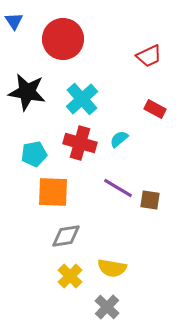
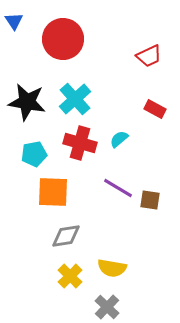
black star: moved 10 px down
cyan cross: moved 7 px left
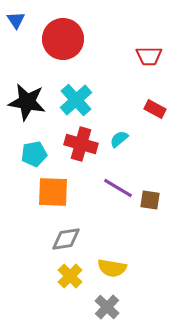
blue triangle: moved 2 px right, 1 px up
red trapezoid: rotated 24 degrees clockwise
cyan cross: moved 1 px right, 1 px down
red cross: moved 1 px right, 1 px down
gray diamond: moved 3 px down
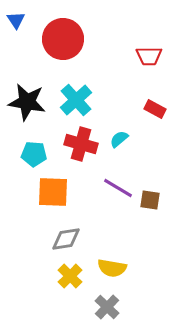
cyan pentagon: rotated 15 degrees clockwise
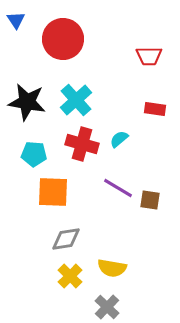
red rectangle: rotated 20 degrees counterclockwise
red cross: moved 1 px right
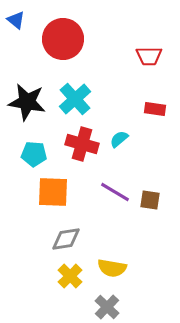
blue triangle: rotated 18 degrees counterclockwise
cyan cross: moved 1 px left, 1 px up
purple line: moved 3 px left, 4 px down
